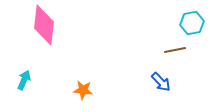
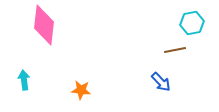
cyan arrow: rotated 30 degrees counterclockwise
orange star: moved 2 px left
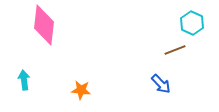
cyan hexagon: rotated 25 degrees counterclockwise
brown line: rotated 10 degrees counterclockwise
blue arrow: moved 2 px down
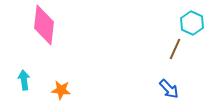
brown line: moved 1 px up; rotated 45 degrees counterclockwise
blue arrow: moved 8 px right, 5 px down
orange star: moved 20 px left
